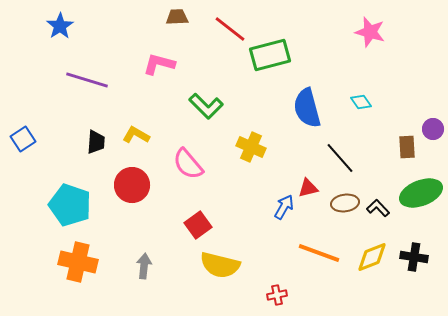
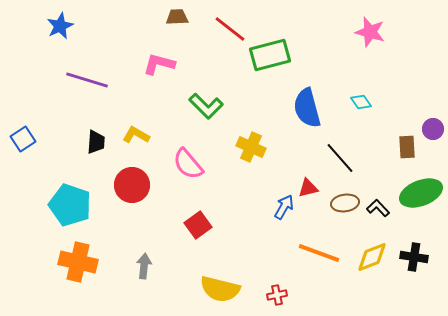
blue star: rotated 8 degrees clockwise
yellow semicircle: moved 24 px down
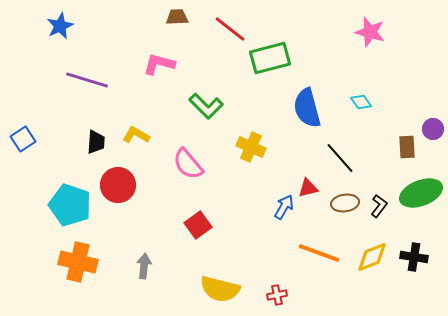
green rectangle: moved 3 px down
red circle: moved 14 px left
black L-shape: moved 1 px right, 2 px up; rotated 80 degrees clockwise
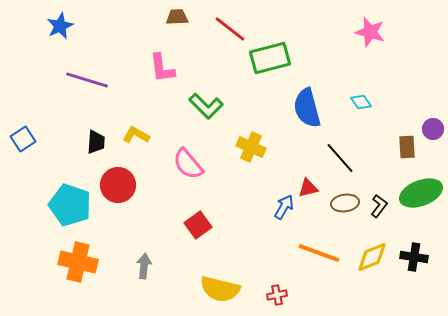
pink L-shape: moved 3 px right, 4 px down; rotated 112 degrees counterclockwise
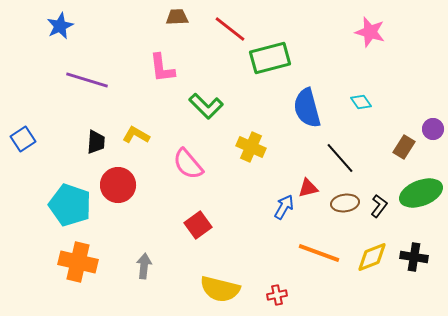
brown rectangle: moved 3 px left; rotated 35 degrees clockwise
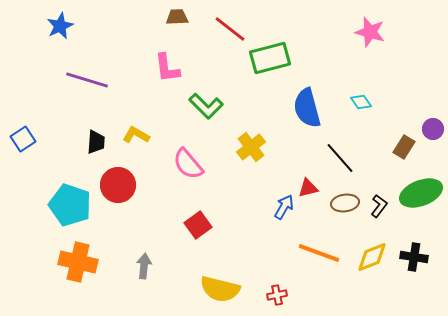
pink L-shape: moved 5 px right
yellow cross: rotated 28 degrees clockwise
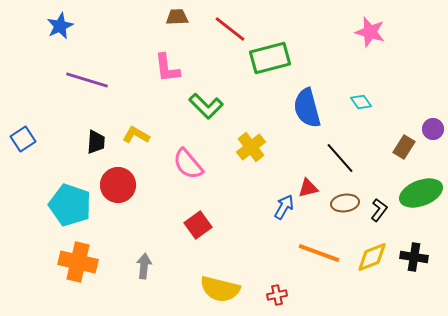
black L-shape: moved 4 px down
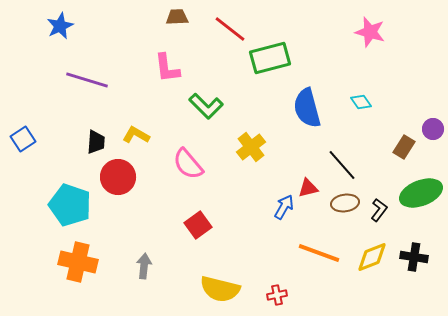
black line: moved 2 px right, 7 px down
red circle: moved 8 px up
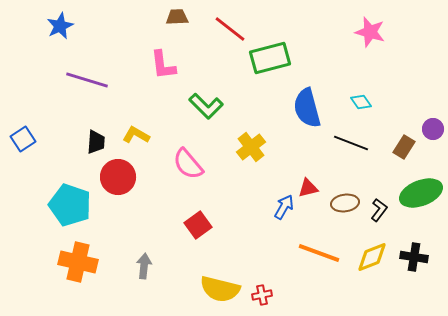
pink L-shape: moved 4 px left, 3 px up
black line: moved 9 px right, 22 px up; rotated 28 degrees counterclockwise
red cross: moved 15 px left
